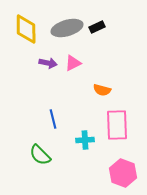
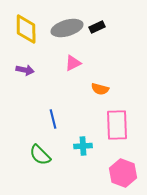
purple arrow: moved 23 px left, 7 px down
orange semicircle: moved 2 px left, 1 px up
cyan cross: moved 2 px left, 6 px down
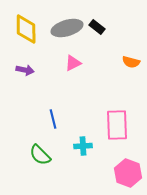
black rectangle: rotated 63 degrees clockwise
orange semicircle: moved 31 px right, 27 px up
pink hexagon: moved 5 px right
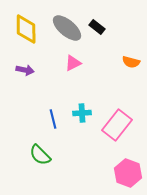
gray ellipse: rotated 56 degrees clockwise
pink rectangle: rotated 40 degrees clockwise
cyan cross: moved 1 px left, 33 px up
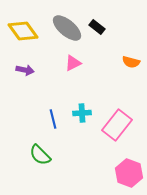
yellow diamond: moved 3 px left, 2 px down; rotated 36 degrees counterclockwise
pink hexagon: moved 1 px right
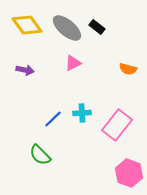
yellow diamond: moved 4 px right, 6 px up
orange semicircle: moved 3 px left, 7 px down
blue line: rotated 60 degrees clockwise
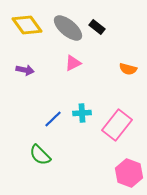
gray ellipse: moved 1 px right
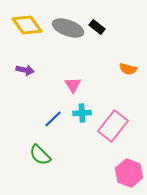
gray ellipse: rotated 20 degrees counterclockwise
pink triangle: moved 22 px down; rotated 36 degrees counterclockwise
pink rectangle: moved 4 px left, 1 px down
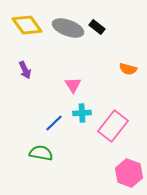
purple arrow: rotated 54 degrees clockwise
blue line: moved 1 px right, 4 px down
green semicircle: moved 1 px right, 2 px up; rotated 145 degrees clockwise
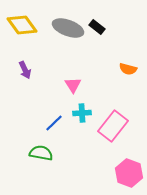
yellow diamond: moved 5 px left
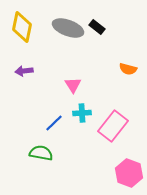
yellow diamond: moved 2 px down; rotated 48 degrees clockwise
purple arrow: moved 1 px left, 1 px down; rotated 108 degrees clockwise
